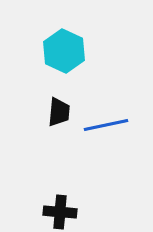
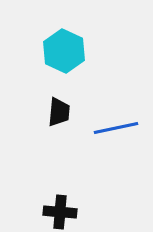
blue line: moved 10 px right, 3 px down
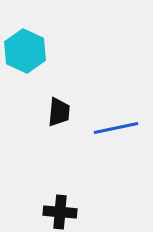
cyan hexagon: moved 39 px left
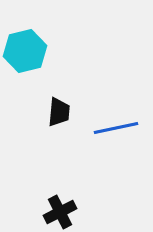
cyan hexagon: rotated 21 degrees clockwise
black cross: rotated 32 degrees counterclockwise
